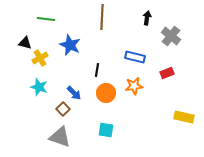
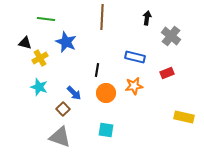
blue star: moved 4 px left, 3 px up
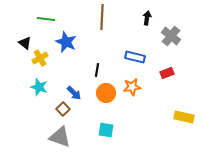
black triangle: rotated 24 degrees clockwise
orange star: moved 2 px left, 1 px down
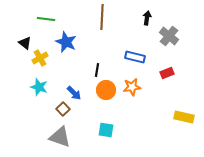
gray cross: moved 2 px left
orange circle: moved 3 px up
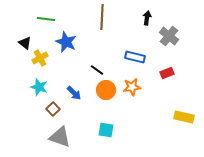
black line: rotated 64 degrees counterclockwise
brown square: moved 10 px left
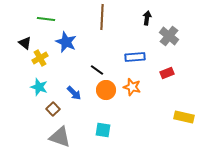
blue rectangle: rotated 18 degrees counterclockwise
orange star: rotated 24 degrees clockwise
cyan square: moved 3 px left
